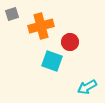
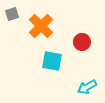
orange cross: rotated 30 degrees counterclockwise
red circle: moved 12 px right
cyan square: rotated 10 degrees counterclockwise
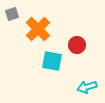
orange cross: moved 3 px left, 3 px down
red circle: moved 5 px left, 3 px down
cyan arrow: rotated 12 degrees clockwise
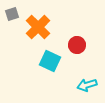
orange cross: moved 2 px up
cyan square: moved 2 px left; rotated 15 degrees clockwise
cyan arrow: moved 2 px up
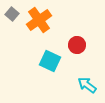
gray square: rotated 32 degrees counterclockwise
orange cross: moved 1 px right, 7 px up; rotated 10 degrees clockwise
cyan arrow: rotated 54 degrees clockwise
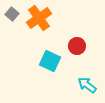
orange cross: moved 2 px up
red circle: moved 1 px down
